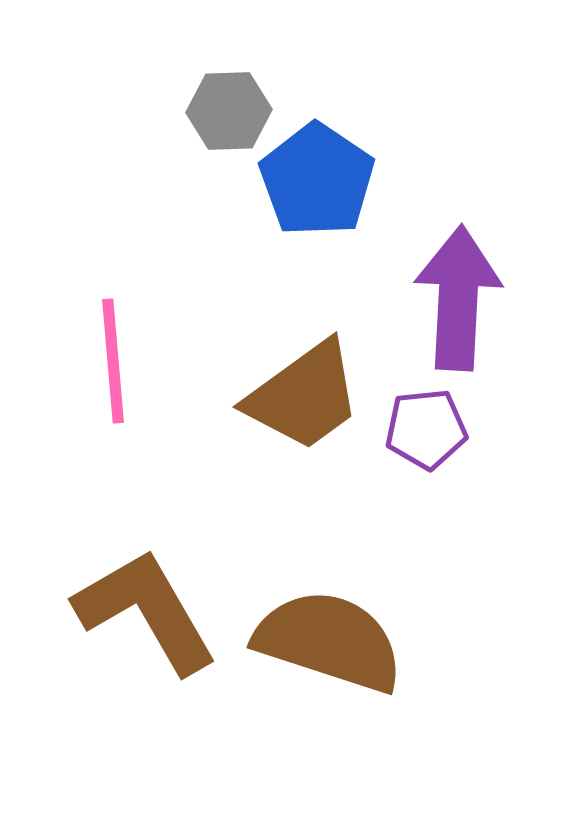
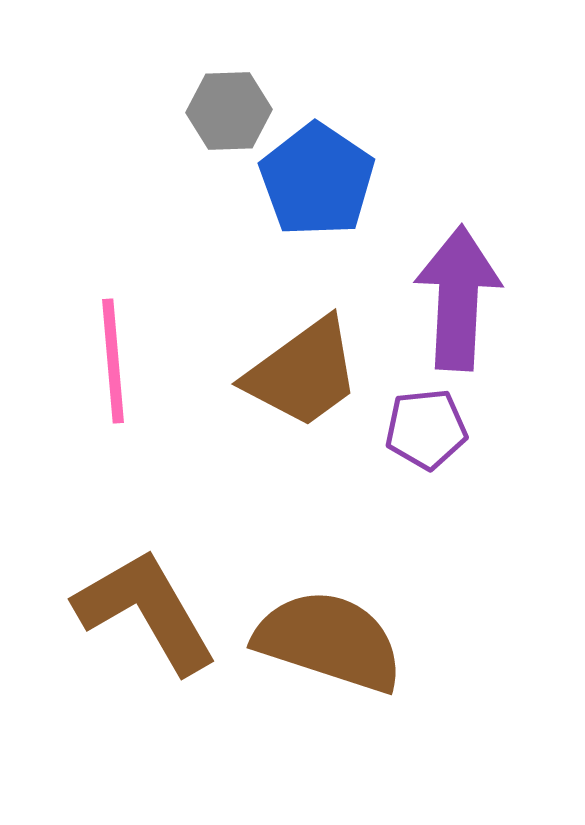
brown trapezoid: moved 1 px left, 23 px up
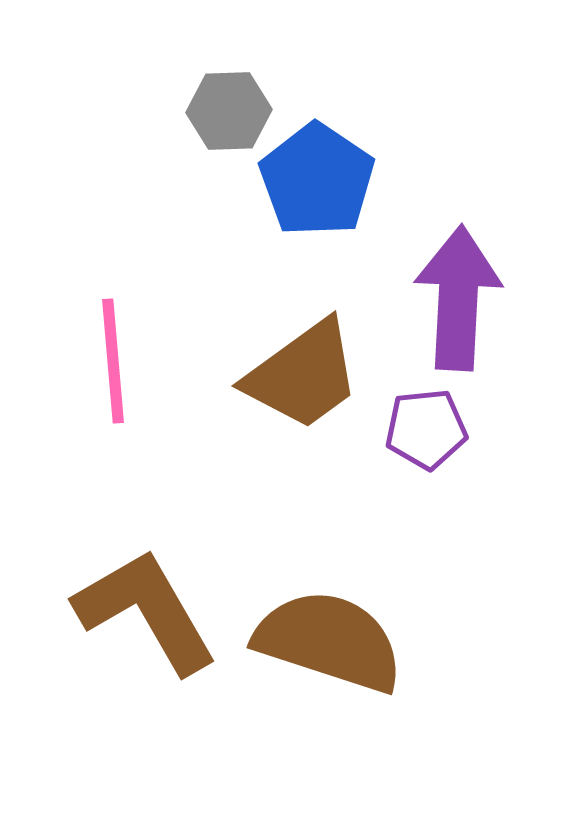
brown trapezoid: moved 2 px down
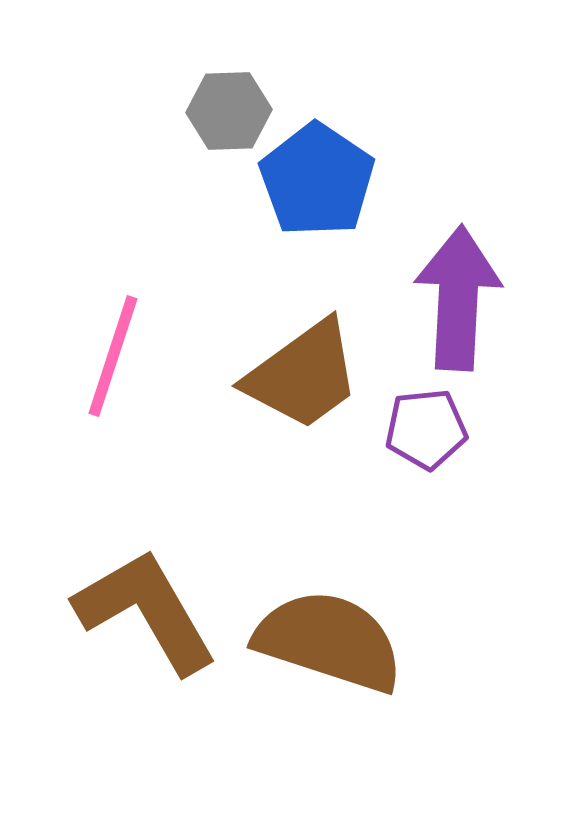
pink line: moved 5 px up; rotated 23 degrees clockwise
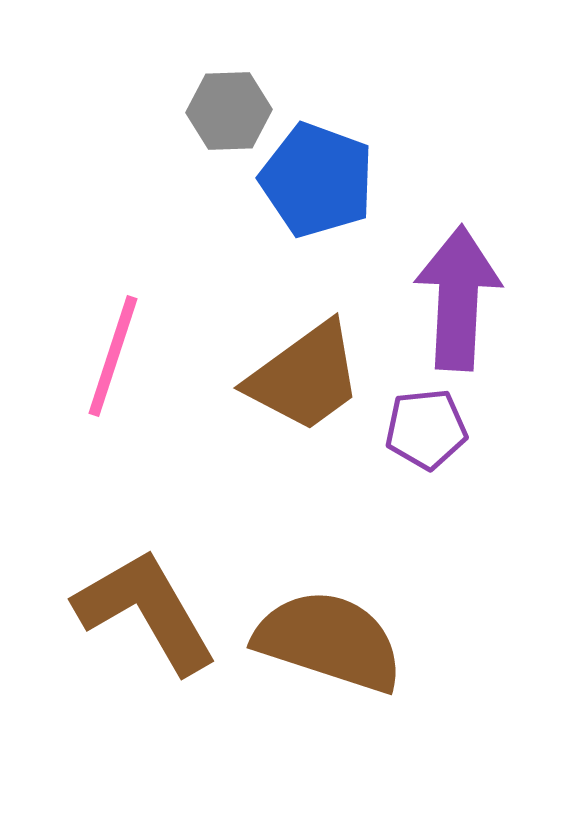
blue pentagon: rotated 14 degrees counterclockwise
brown trapezoid: moved 2 px right, 2 px down
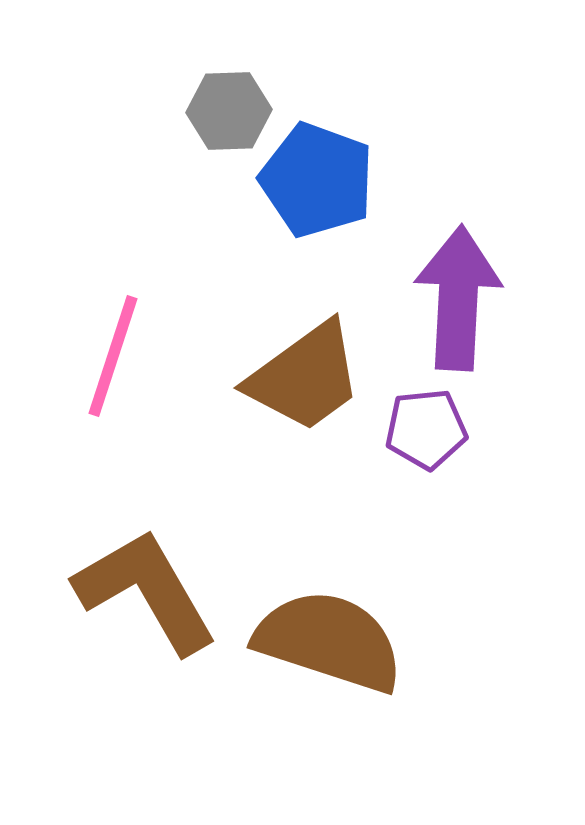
brown L-shape: moved 20 px up
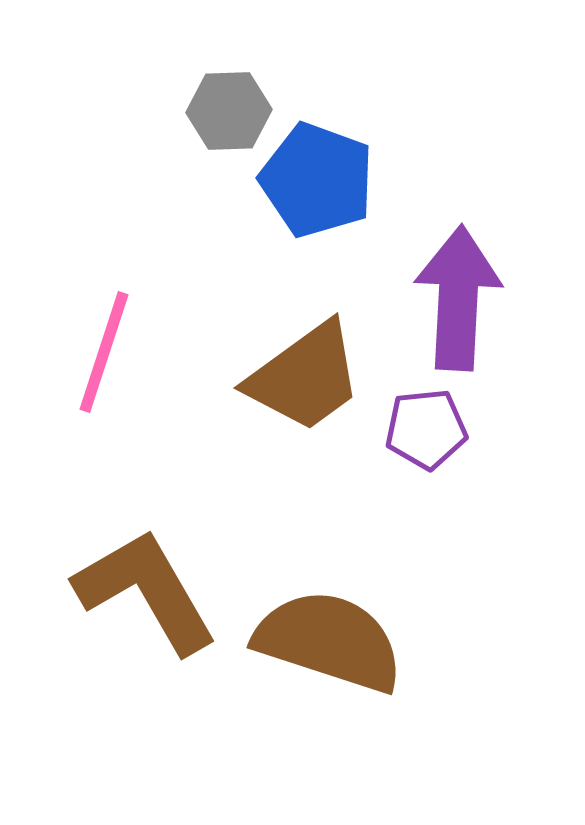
pink line: moved 9 px left, 4 px up
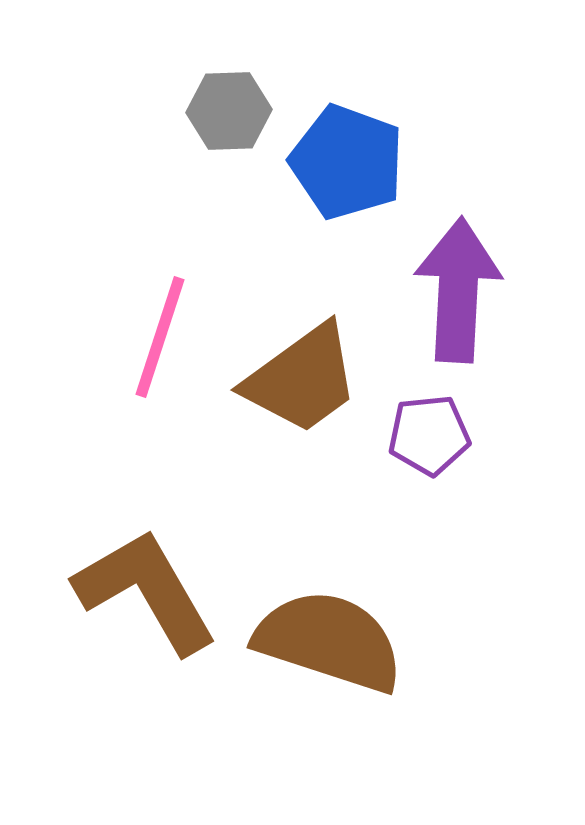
blue pentagon: moved 30 px right, 18 px up
purple arrow: moved 8 px up
pink line: moved 56 px right, 15 px up
brown trapezoid: moved 3 px left, 2 px down
purple pentagon: moved 3 px right, 6 px down
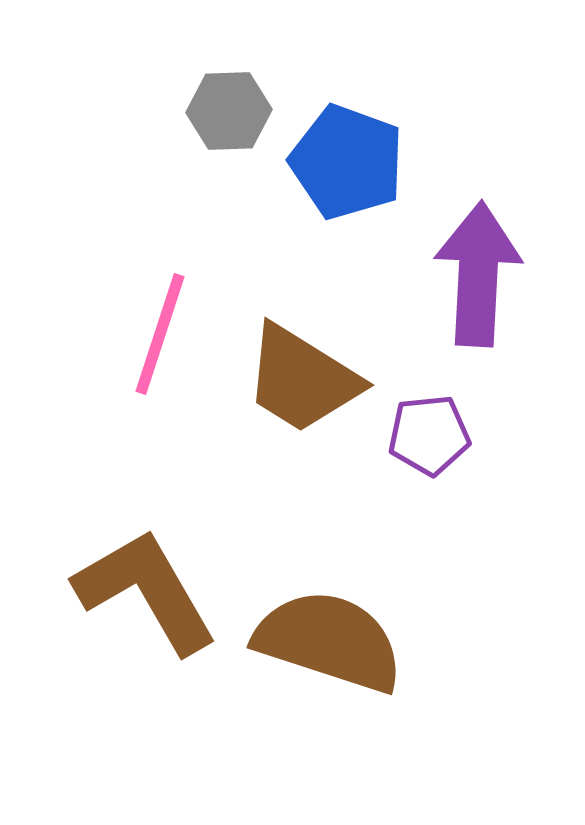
purple arrow: moved 20 px right, 16 px up
pink line: moved 3 px up
brown trapezoid: rotated 68 degrees clockwise
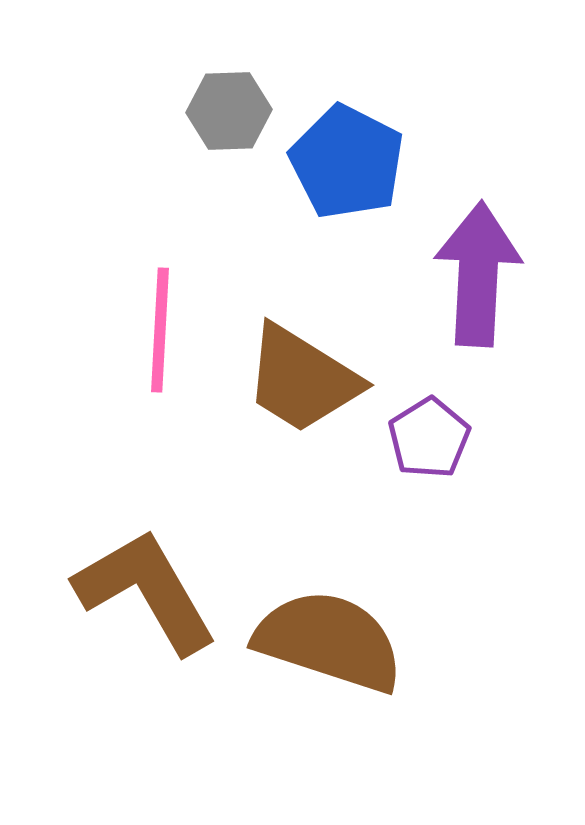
blue pentagon: rotated 7 degrees clockwise
pink line: moved 4 px up; rotated 15 degrees counterclockwise
purple pentagon: moved 3 px down; rotated 26 degrees counterclockwise
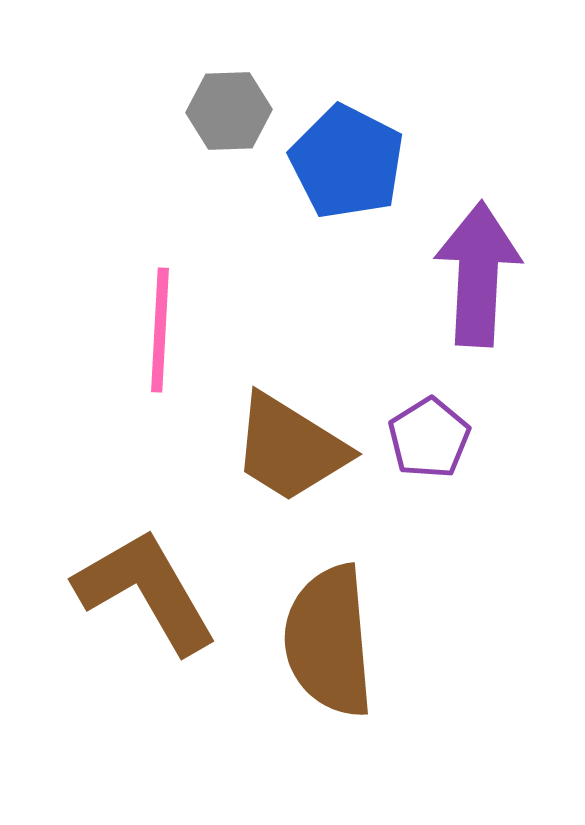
brown trapezoid: moved 12 px left, 69 px down
brown semicircle: rotated 113 degrees counterclockwise
